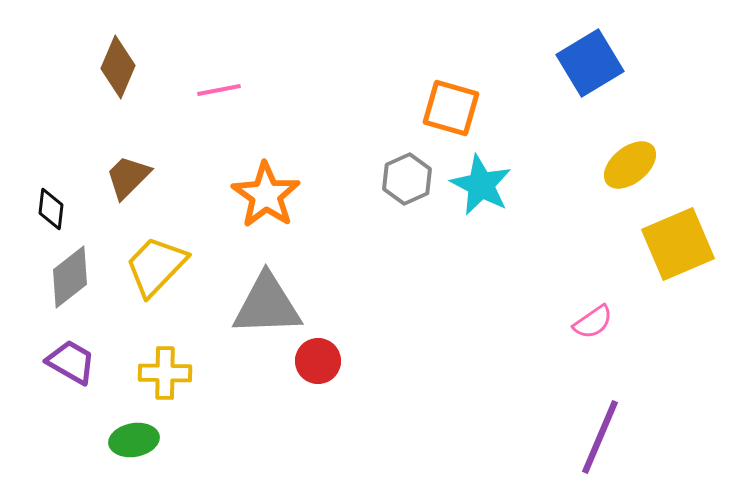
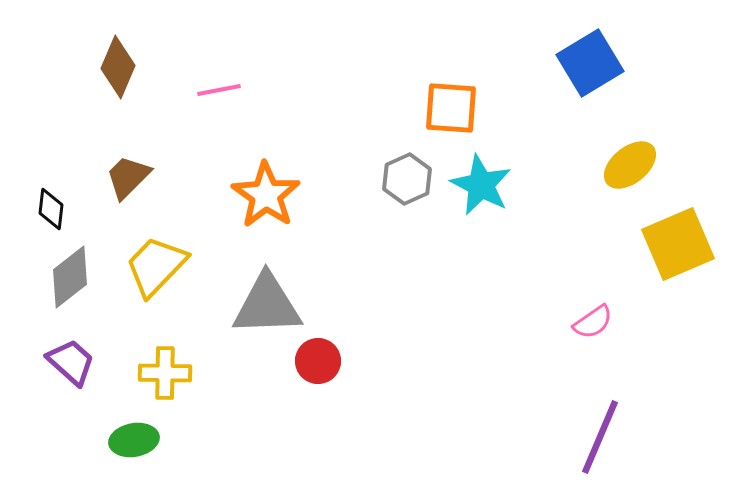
orange square: rotated 12 degrees counterclockwise
purple trapezoid: rotated 12 degrees clockwise
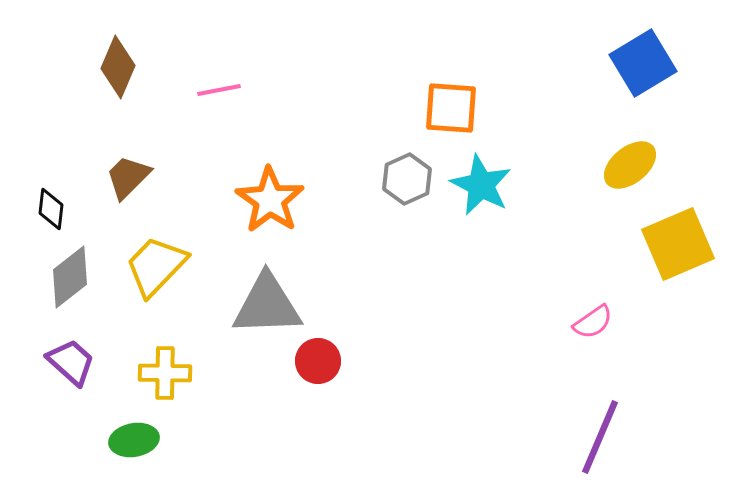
blue square: moved 53 px right
orange star: moved 4 px right, 5 px down
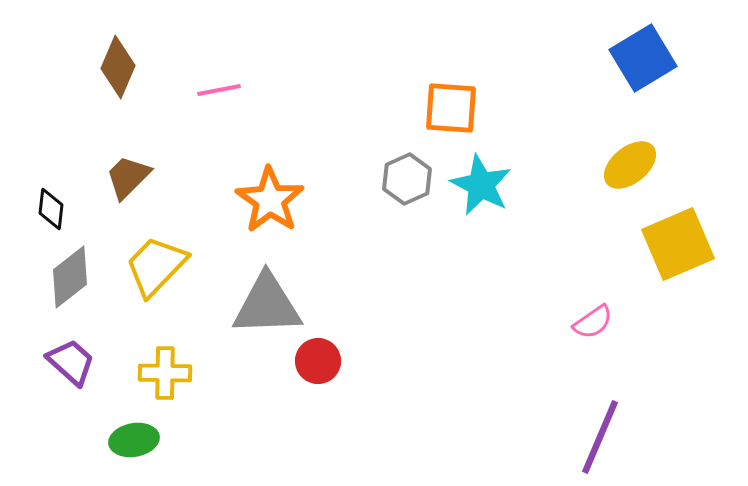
blue square: moved 5 px up
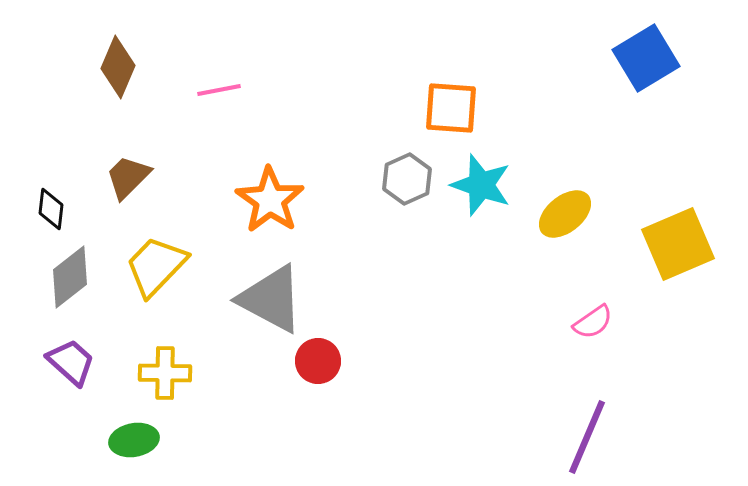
blue square: moved 3 px right
yellow ellipse: moved 65 px left, 49 px down
cyan star: rotated 8 degrees counterclockwise
gray triangle: moved 4 px right, 6 px up; rotated 30 degrees clockwise
purple line: moved 13 px left
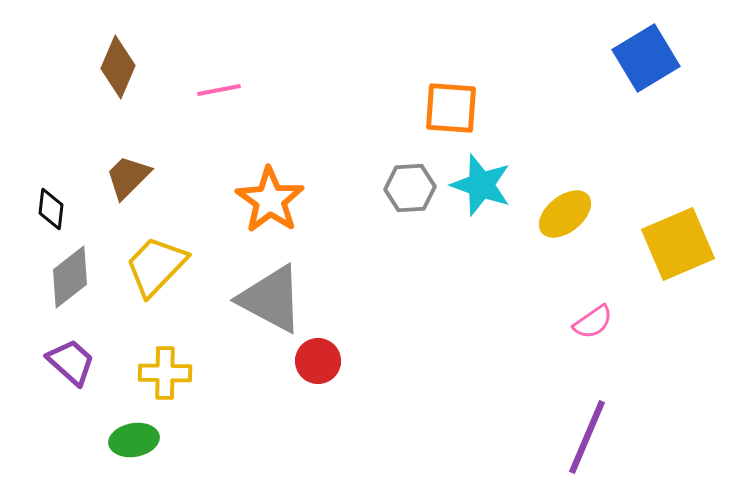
gray hexagon: moved 3 px right, 9 px down; rotated 21 degrees clockwise
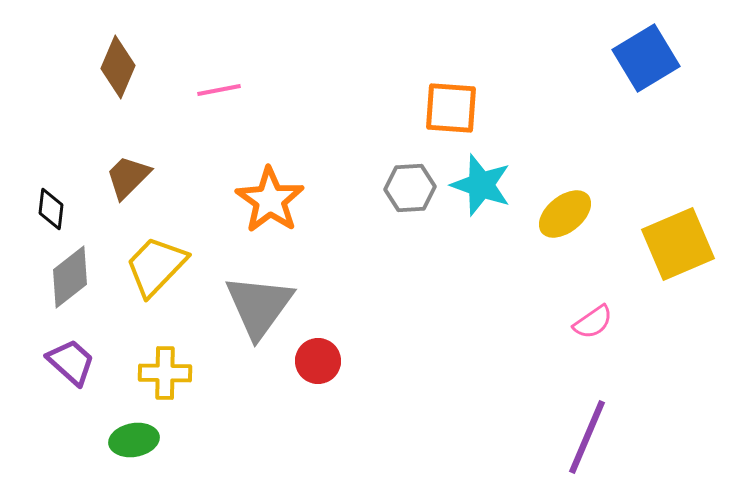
gray triangle: moved 12 px left, 7 px down; rotated 38 degrees clockwise
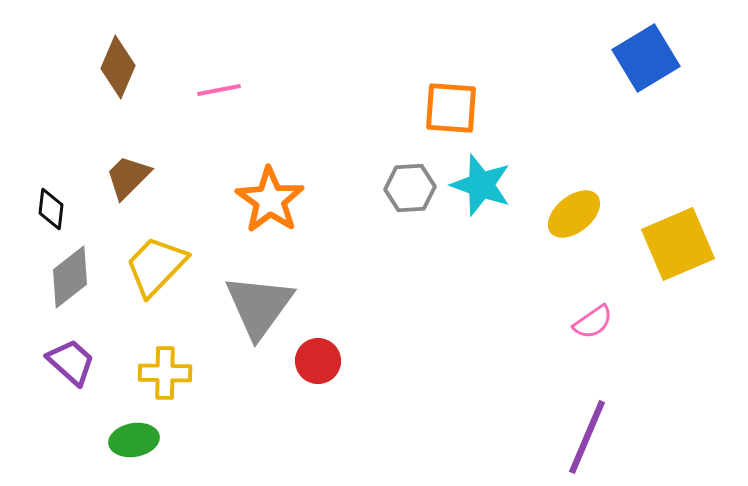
yellow ellipse: moved 9 px right
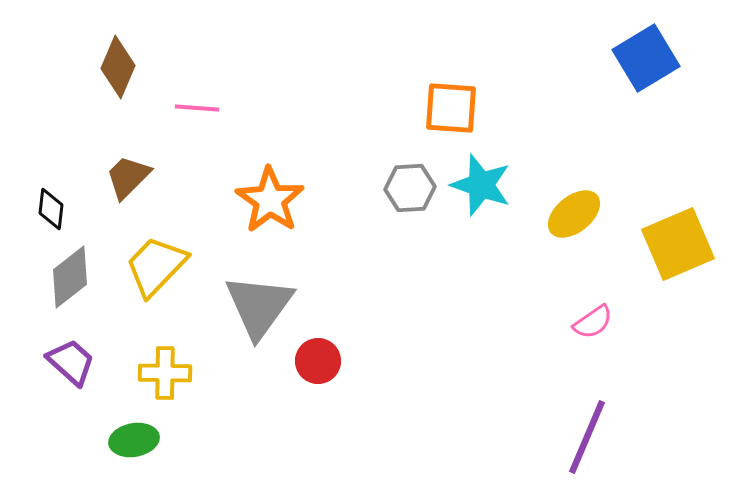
pink line: moved 22 px left, 18 px down; rotated 15 degrees clockwise
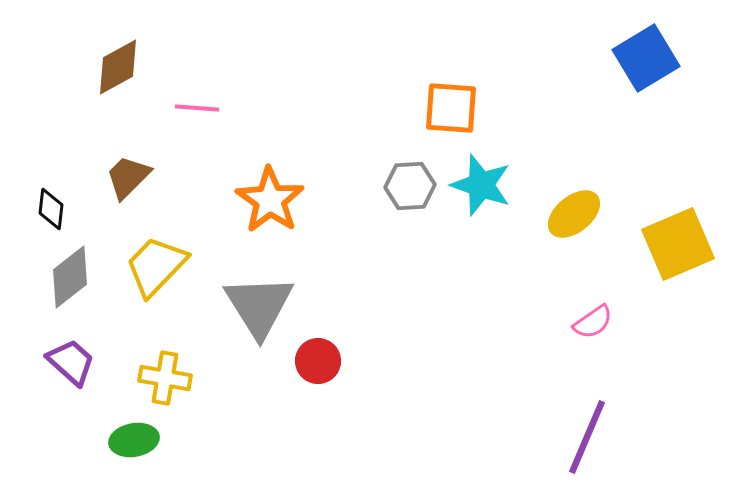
brown diamond: rotated 38 degrees clockwise
gray hexagon: moved 2 px up
gray triangle: rotated 8 degrees counterclockwise
yellow cross: moved 5 px down; rotated 9 degrees clockwise
